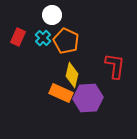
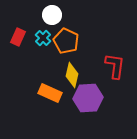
orange rectangle: moved 11 px left
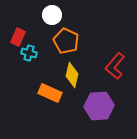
cyan cross: moved 14 px left, 15 px down; rotated 28 degrees counterclockwise
red L-shape: rotated 148 degrees counterclockwise
purple hexagon: moved 11 px right, 8 px down
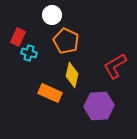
red L-shape: rotated 20 degrees clockwise
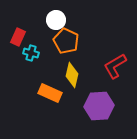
white circle: moved 4 px right, 5 px down
cyan cross: moved 2 px right
